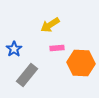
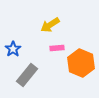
blue star: moved 1 px left
orange hexagon: rotated 20 degrees clockwise
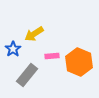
yellow arrow: moved 16 px left, 9 px down
pink rectangle: moved 5 px left, 8 px down
orange hexagon: moved 2 px left, 1 px up
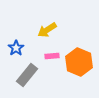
yellow arrow: moved 13 px right, 4 px up
blue star: moved 3 px right, 1 px up
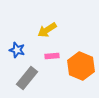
blue star: moved 1 px right, 2 px down; rotated 21 degrees counterclockwise
orange hexagon: moved 2 px right, 4 px down
gray rectangle: moved 3 px down
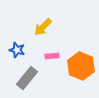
yellow arrow: moved 4 px left, 3 px up; rotated 12 degrees counterclockwise
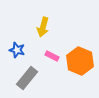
yellow arrow: rotated 30 degrees counterclockwise
pink rectangle: rotated 32 degrees clockwise
orange hexagon: moved 1 px left, 5 px up
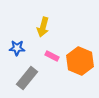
blue star: moved 2 px up; rotated 14 degrees counterclockwise
